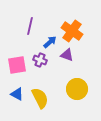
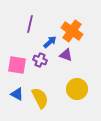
purple line: moved 2 px up
purple triangle: moved 1 px left
pink square: rotated 18 degrees clockwise
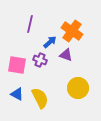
yellow circle: moved 1 px right, 1 px up
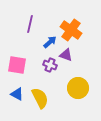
orange cross: moved 1 px left, 1 px up
purple cross: moved 10 px right, 5 px down
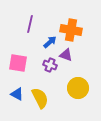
orange cross: rotated 25 degrees counterclockwise
pink square: moved 1 px right, 2 px up
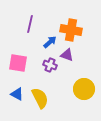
purple triangle: moved 1 px right
yellow circle: moved 6 px right, 1 px down
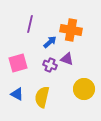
purple triangle: moved 4 px down
pink square: rotated 24 degrees counterclockwise
yellow semicircle: moved 2 px right, 1 px up; rotated 140 degrees counterclockwise
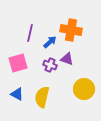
purple line: moved 9 px down
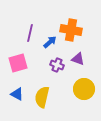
purple triangle: moved 11 px right
purple cross: moved 7 px right
